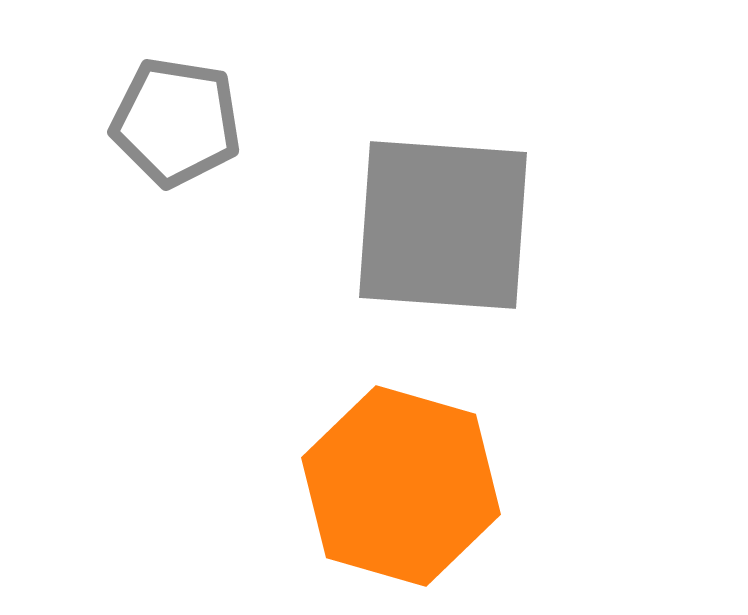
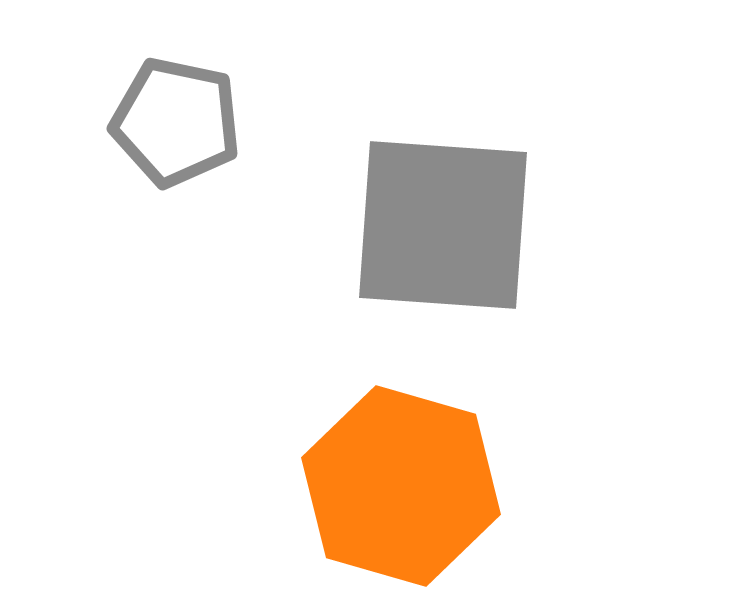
gray pentagon: rotated 3 degrees clockwise
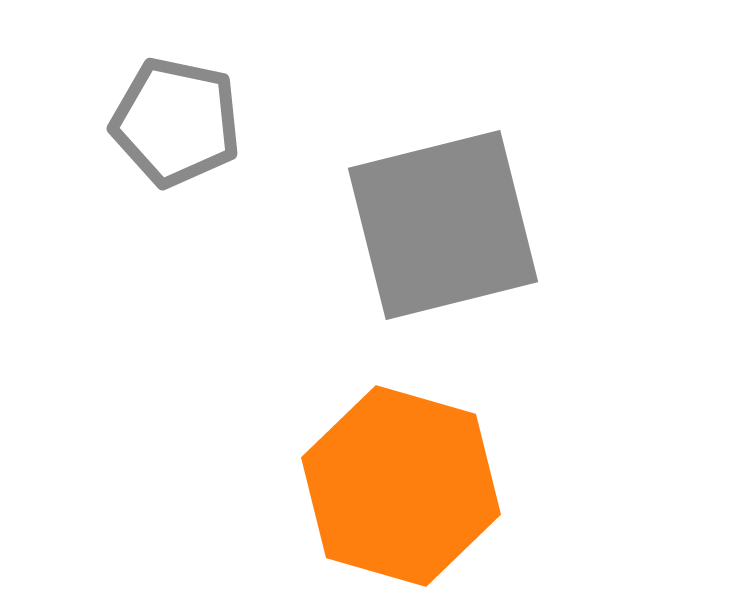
gray square: rotated 18 degrees counterclockwise
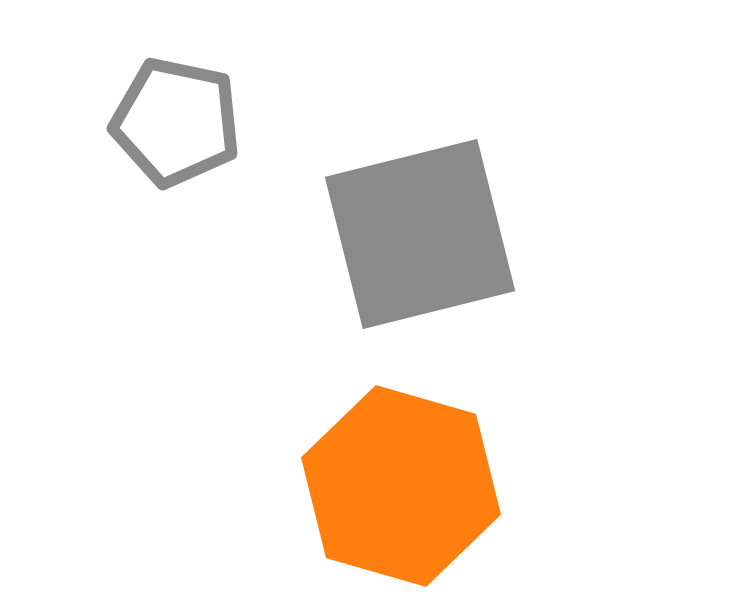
gray square: moved 23 px left, 9 px down
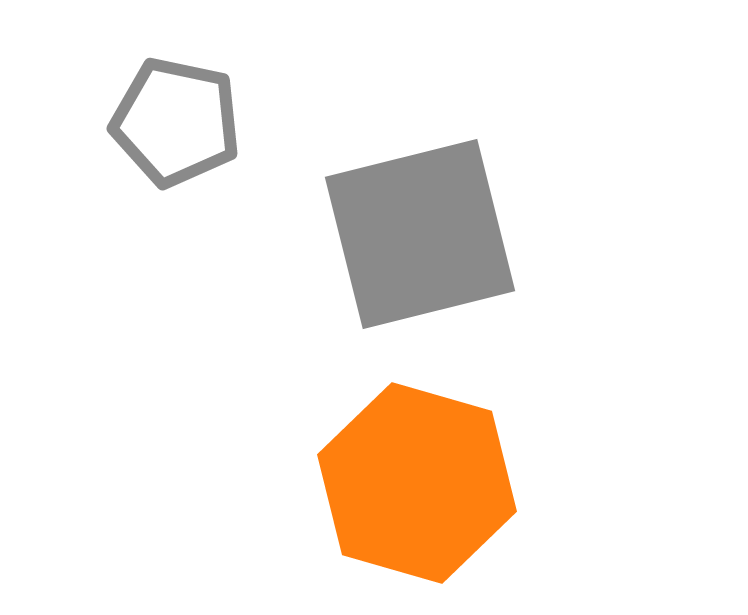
orange hexagon: moved 16 px right, 3 px up
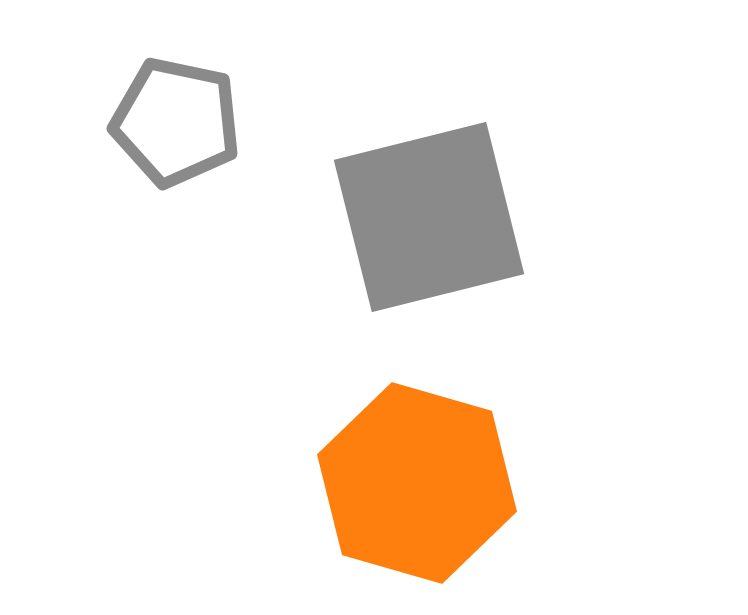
gray square: moved 9 px right, 17 px up
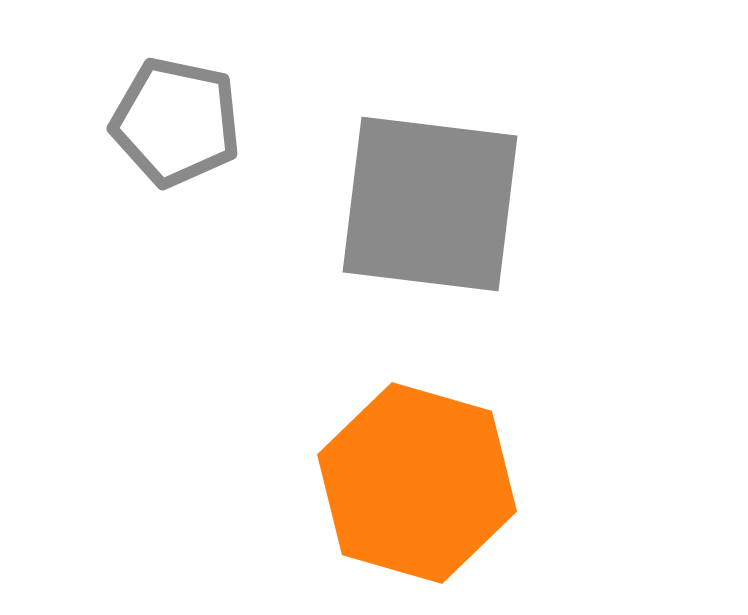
gray square: moved 1 px right, 13 px up; rotated 21 degrees clockwise
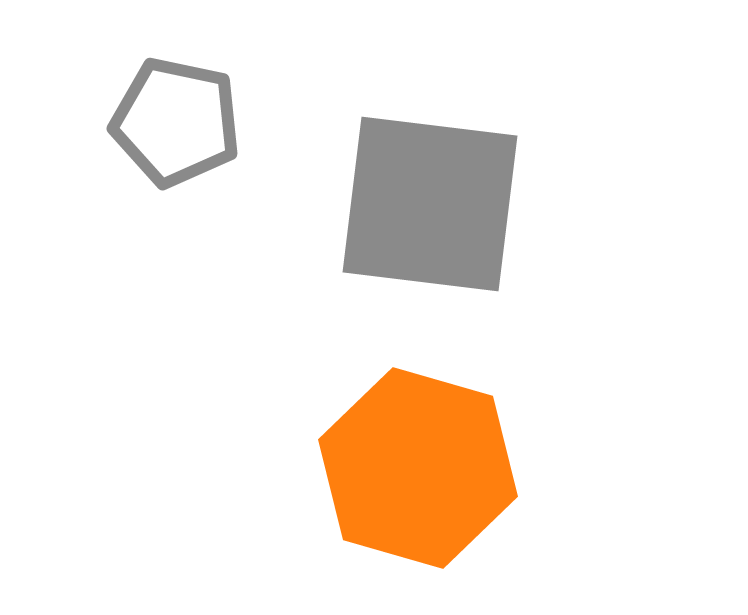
orange hexagon: moved 1 px right, 15 px up
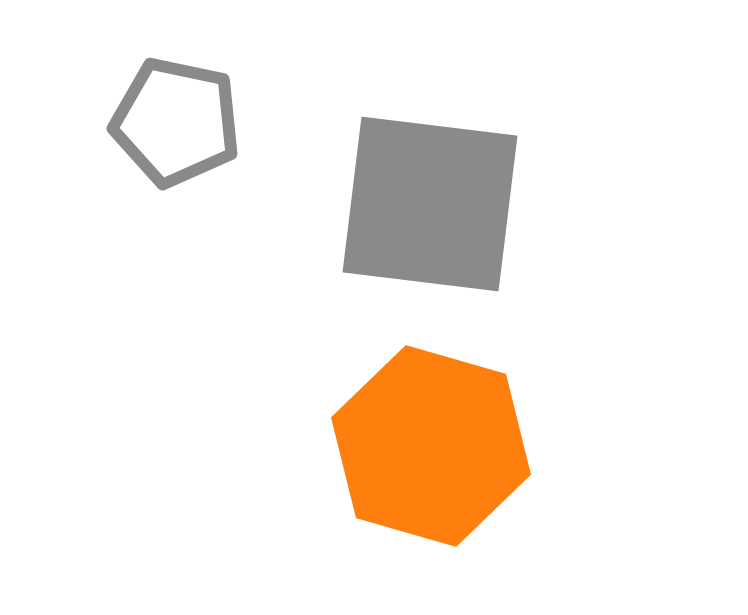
orange hexagon: moved 13 px right, 22 px up
